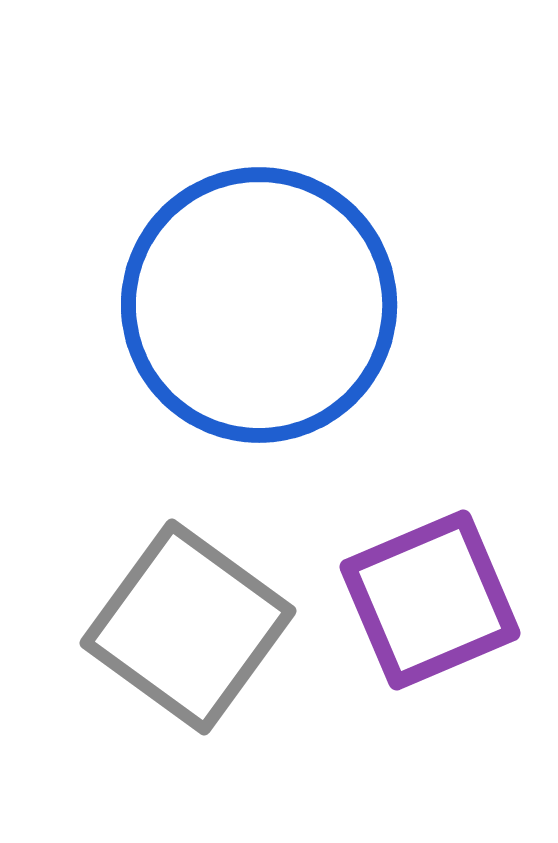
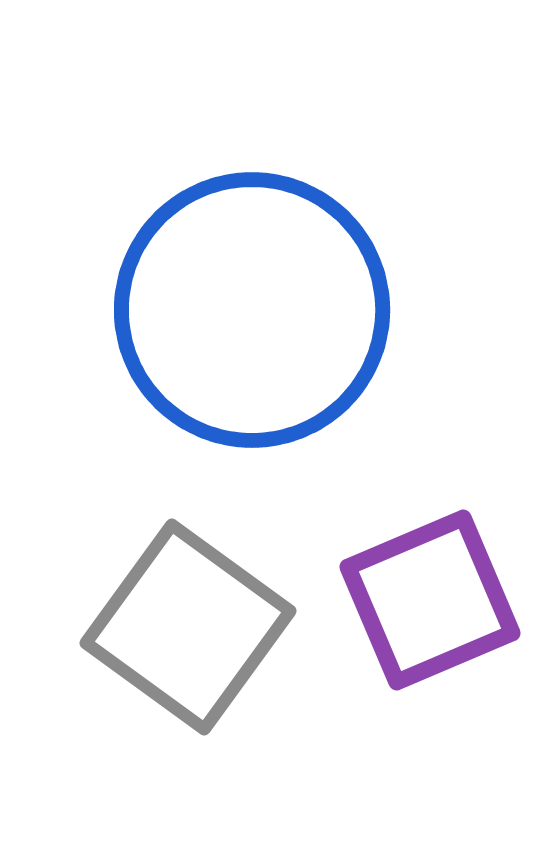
blue circle: moved 7 px left, 5 px down
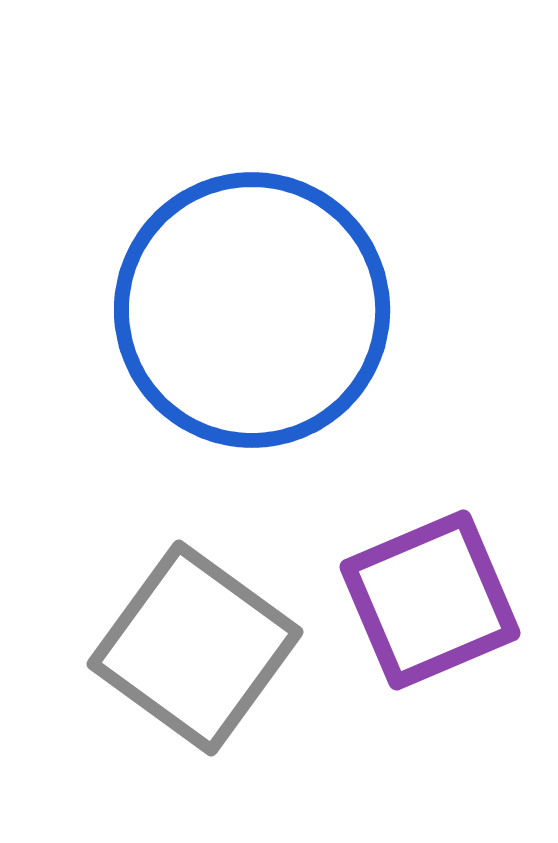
gray square: moved 7 px right, 21 px down
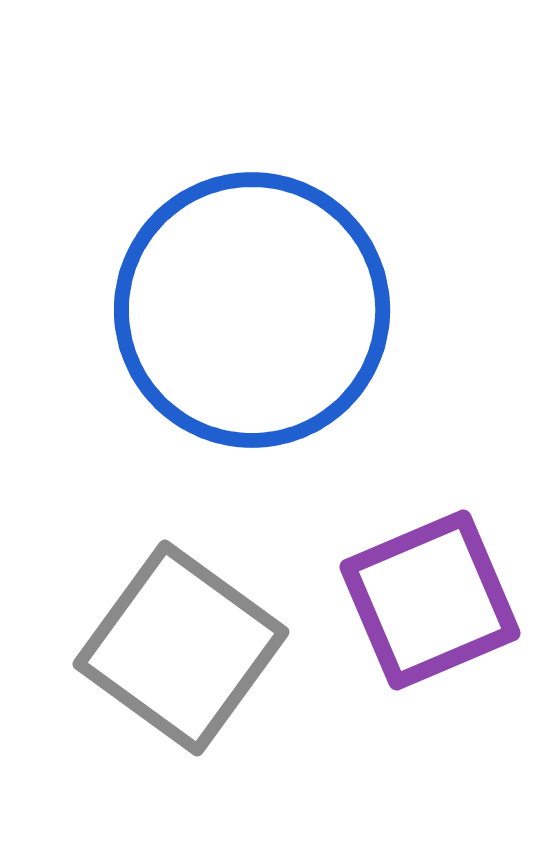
gray square: moved 14 px left
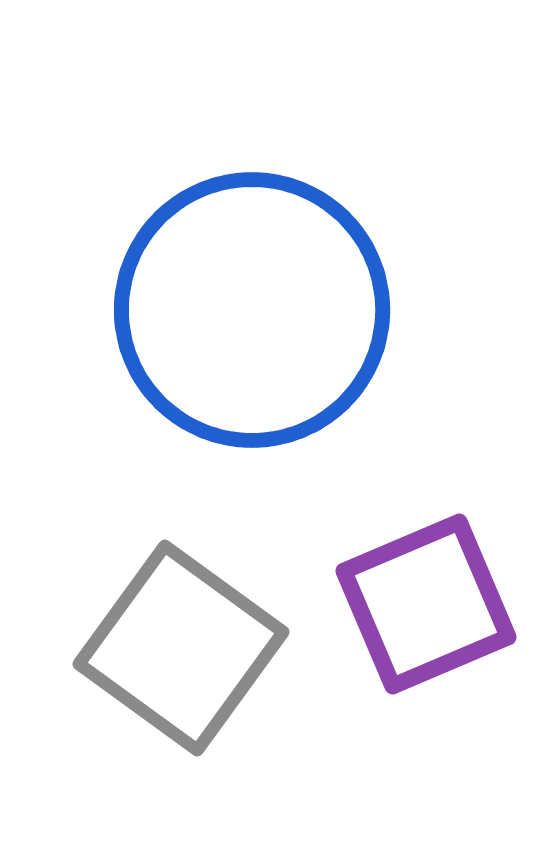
purple square: moved 4 px left, 4 px down
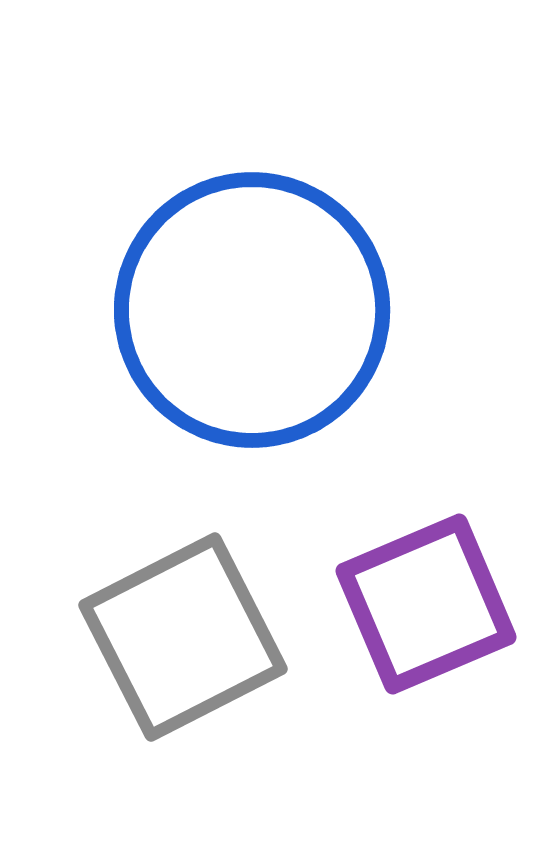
gray square: moved 2 px right, 11 px up; rotated 27 degrees clockwise
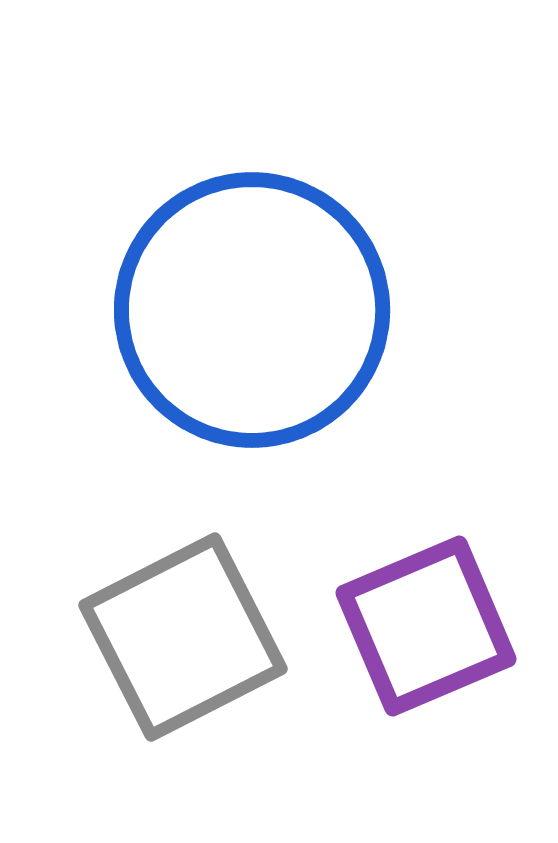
purple square: moved 22 px down
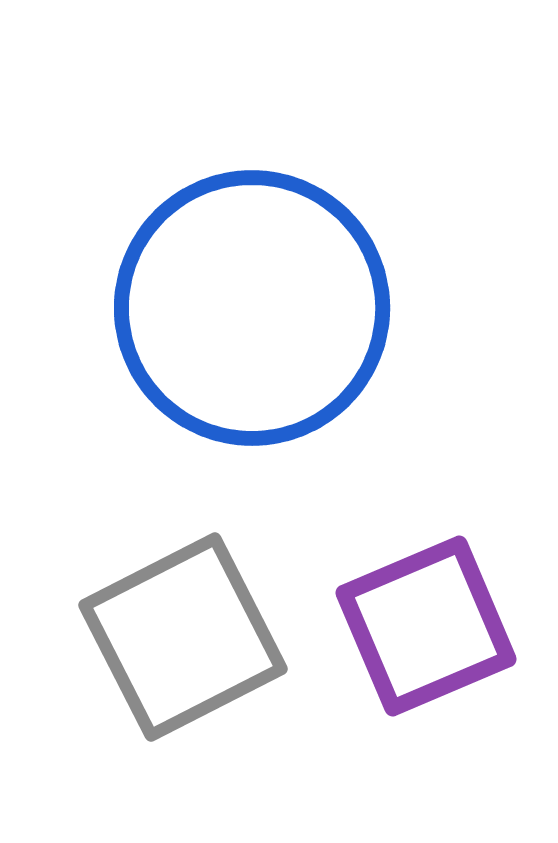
blue circle: moved 2 px up
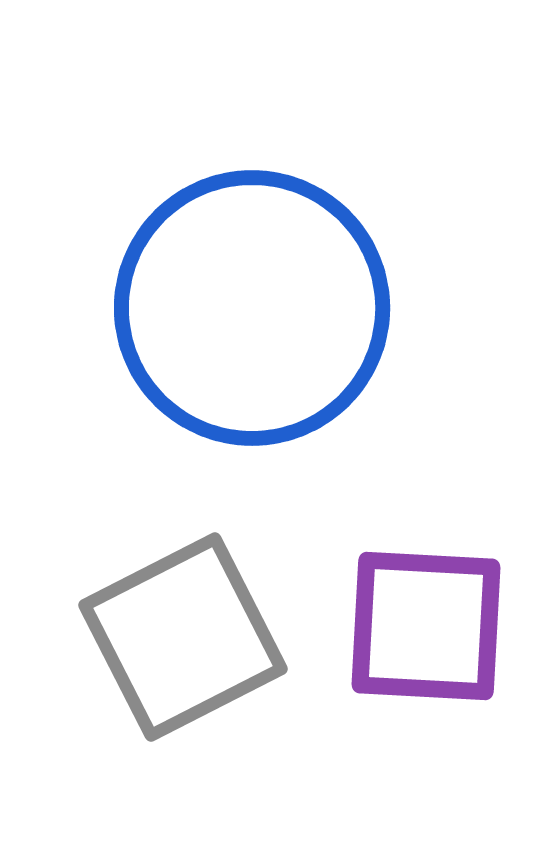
purple square: rotated 26 degrees clockwise
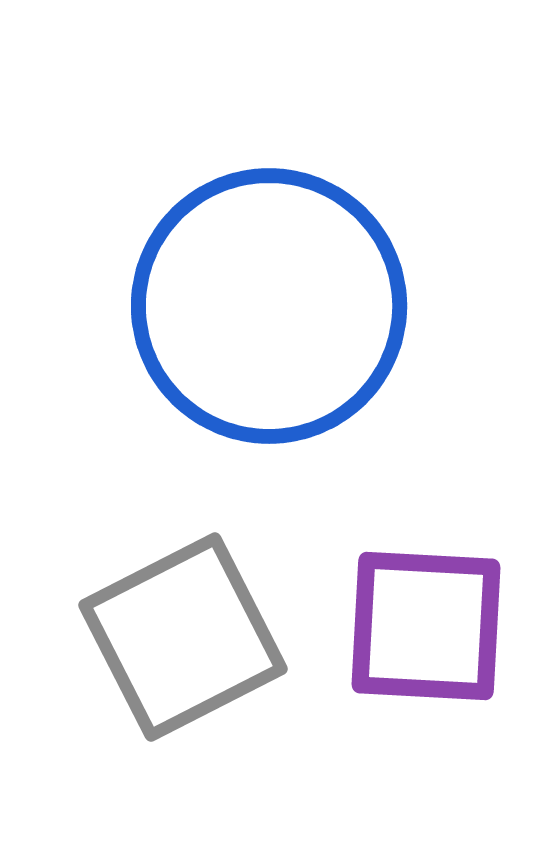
blue circle: moved 17 px right, 2 px up
